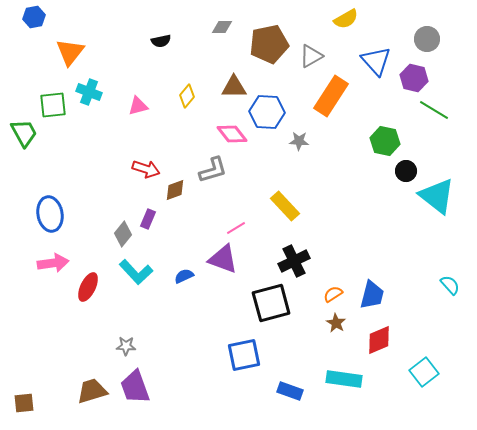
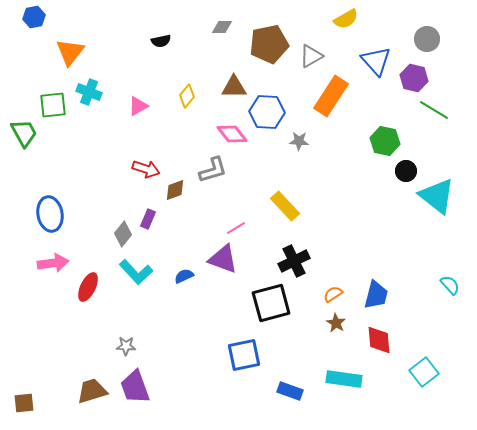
pink triangle at (138, 106): rotated 15 degrees counterclockwise
blue trapezoid at (372, 295): moved 4 px right
red diamond at (379, 340): rotated 72 degrees counterclockwise
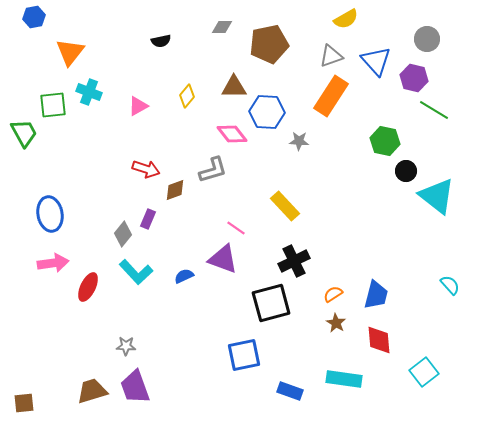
gray triangle at (311, 56): moved 20 px right; rotated 10 degrees clockwise
pink line at (236, 228): rotated 66 degrees clockwise
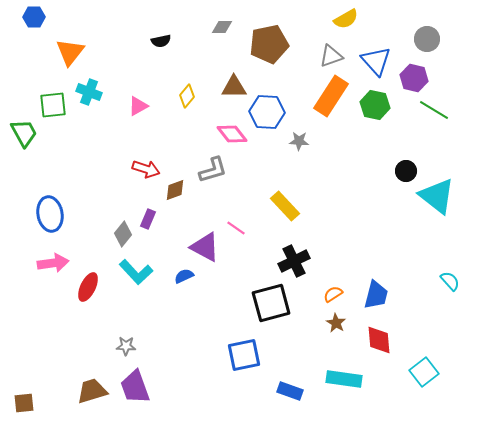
blue hexagon at (34, 17): rotated 10 degrees clockwise
green hexagon at (385, 141): moved 10 px left, 36 px up
purple triangle at (223, 259): moved 18 px left, 12 px up; rotated 8 degrees clockwise
cyan semicircle at (450, 285): moved 4 px up
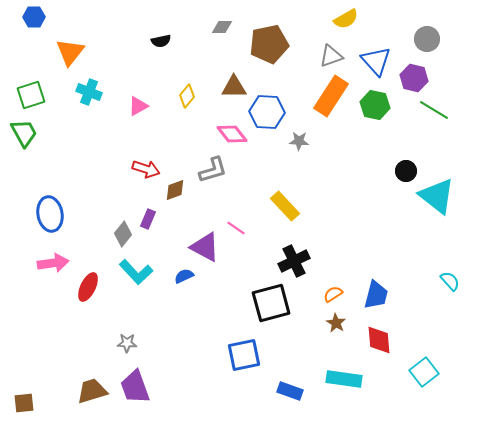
green square at (53, 105): moved 22 px left, 10 px up; rotated 12 degrees counterclockwise
gray star at (126, 346): moved 1 px right, 3 px up
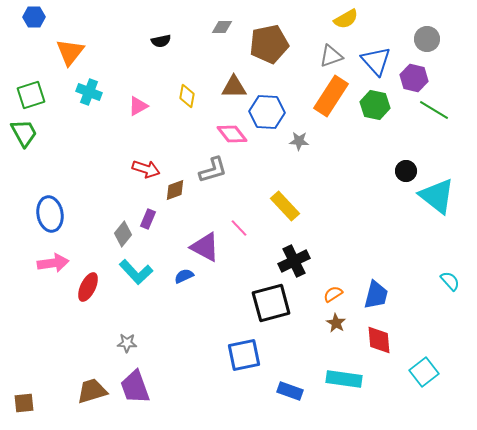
yellow diamond at (187, 96): rotated 30 degrees counterclockwise
pink line at (236, 228): moved 3 px right; rotated 12 degrees clockwise
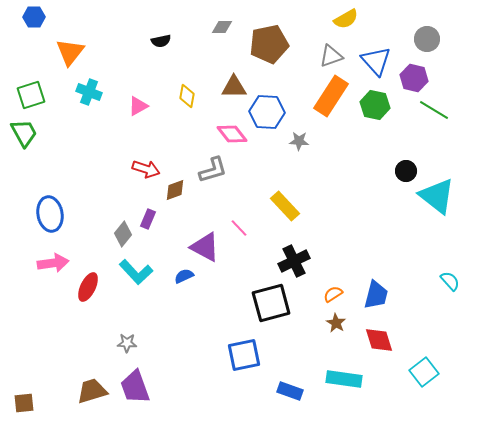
red diamond at (379, 340): rotated 12 degrees counterclockwise
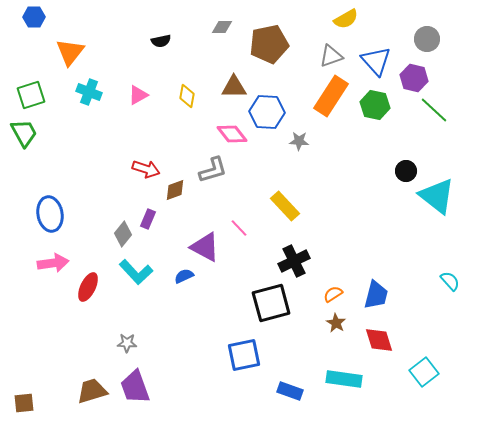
pink triangle at (138, 106): moved 11 px up
green line at (434, 110): rotated 12 degrees clockwise
